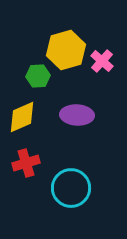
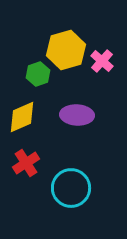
green hexagon: moved 2 px up; rotated 15 degrees counterclockwise
red cross: rotated 16 degrees counterclockwise
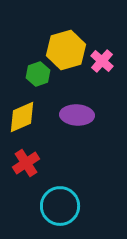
cyan circle: moved 11 px left, 18 px down
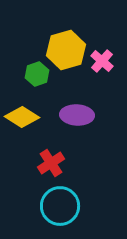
green hexagon: moved 1 px left
yellow diamond: rotated 56 degrees clockwise
red cross: moved 25 px right
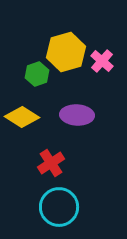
yellow hexagon: moved 2 px down
cyan circle: moved 1 px left, 1 px down
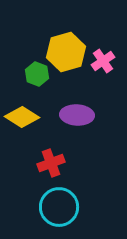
pink cross: moved 1 px right; rotated 15 degrees clockwise
green hexagon: rotated 20 degrees counterclockwise
red cross: rotated 12 degrees clockwise
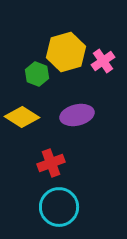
purple ellipse: rotated 16 degrees counterclockwise
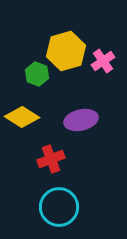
yellow hexagon: moved 1 px up
purple ellipse: moved 4 px right, 5 px down
red cross: moved 4 px up
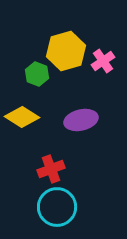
red cross: moved 10 px down
cyan circle: moved 2 px left
